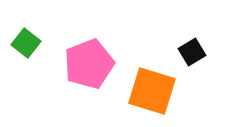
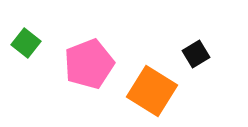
black square: moved 4 px right, 2 px down
orange square: rotated 15 degrees clockwise
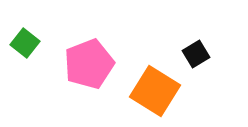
green square: moved 1 px left
orange square: moved 3 px right
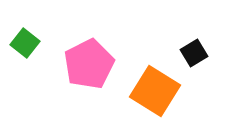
black square: moved 2 px left, 1 px up
pink pentagon: rotated 6 degrees counterclockwise
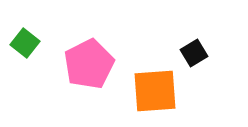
orange square: rotated 36 degrees counterclockwise
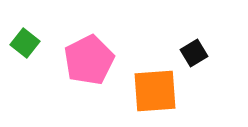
pink pentagon: moved 4 px up
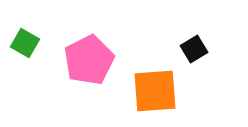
green square: rotated 8 degrees counterclockwise
black square: moved 4 px up
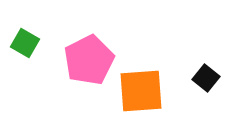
black square: moved 12 px right, 29 px down; rotated 20 degrees counterclockwise
orange square: moved 14 px left
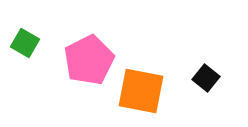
orange square: rotated 15 degrees clockwise
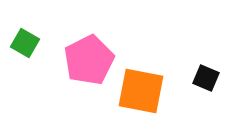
black square: rotated 16 degrees counterclockwise
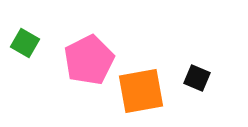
black square: moved 9 px left
orange square: rotated 21 degrees counterclockwise
